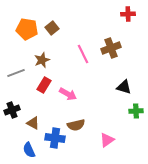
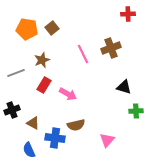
pink triangle: rotated 14 degrees counterclockwise
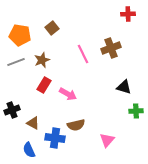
orange pentagon: moved 7 px left, 6 px down
gray line: moved 11 px up
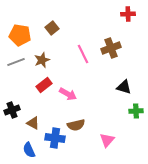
red rectangle: rotated 21 degrees clockwise
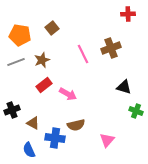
green cross: rotated 24 degrees clockwise
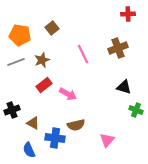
brown cross: moved 7 px right
green cross: moved 1 px up
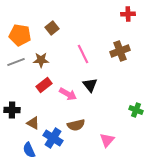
brown cross: moved 2 px right, 3 px down
brown star: moved 1 px left; rotated 21 degrees clockwise
black triangle: moved 34 px left, 2 px up; rotated 35 degrees clockwise
black cross: rotated 21 degrees clockwise
blue cross: moved 2 px left; rotated 24 degrees clockwise
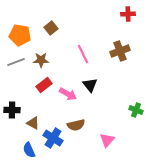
brown square: moved 1 px left
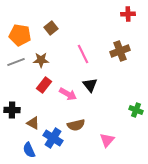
red rectangle: rotated 14 degrees counterclockwise
